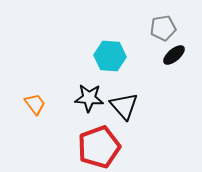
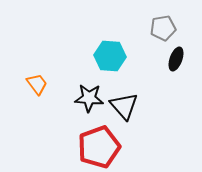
black ellipse: moved 2 px right, 4 px down; rotated 30 degrees counterclockwise
orange trapezoid: moved 2 px right, 20 px up
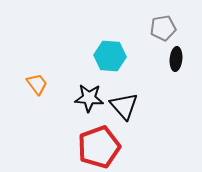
black ellipse: rotated 15 degrees counterclockwise
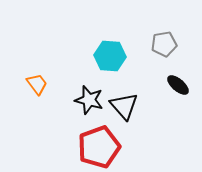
gray pentagon: moved 1 px right, 16 px down
black ellipse: moved 2 px right, 26 px down; rotated 55 degrees counterclockwise
black star: moved 2 px down; rotated 12 degrees clockwise
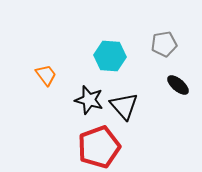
orange trapezoid: moved 9 px right, 9 px up
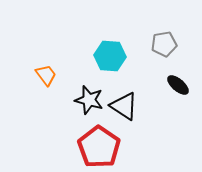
black triangle: rotated 16 degrees counterclockwise
red pentagon: rotated 18 degrees counterclockwise
